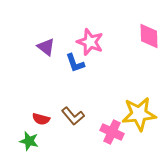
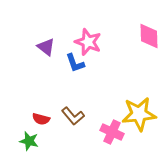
pink star: moved 2 px left
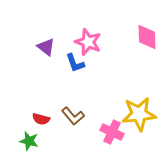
pink diamond: moved 2 px left, 1 px down
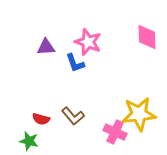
purple triangle: rotated 42 degrees counterclockwise
pink cross: moved 3 px right
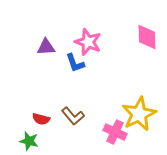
yellow star: rotated 20 degrees counterclockwise
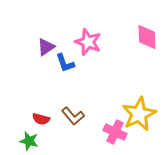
purple triangle: rotated 30 degrees counterclockwise
blue L-shape: moved 10 px left
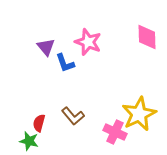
purple triangle: rotated 36 degrees counterclockwise
red semicircle: moved 2 px left, 4 px down; rotated 90 degrees clockwise
